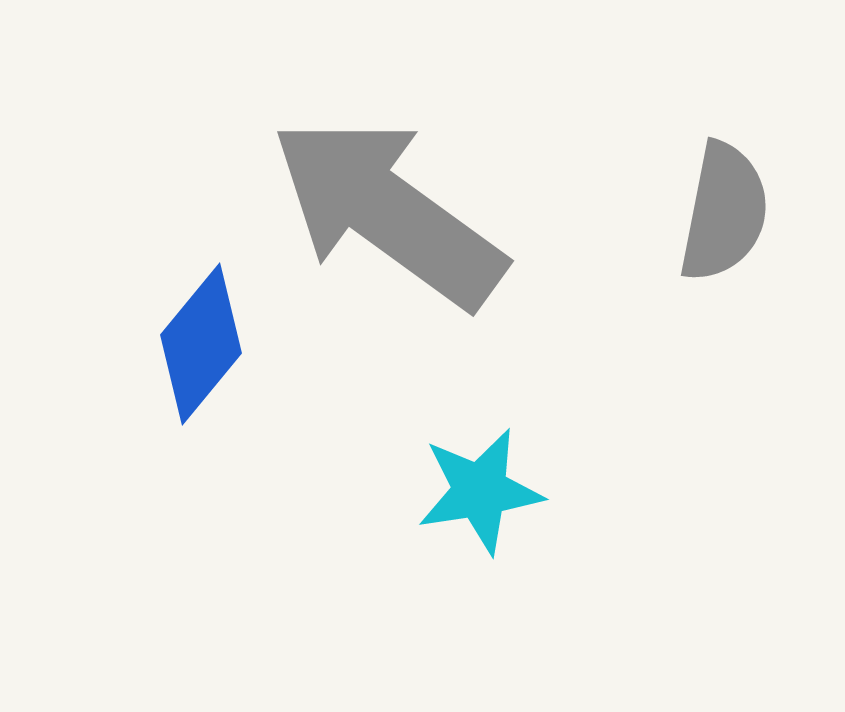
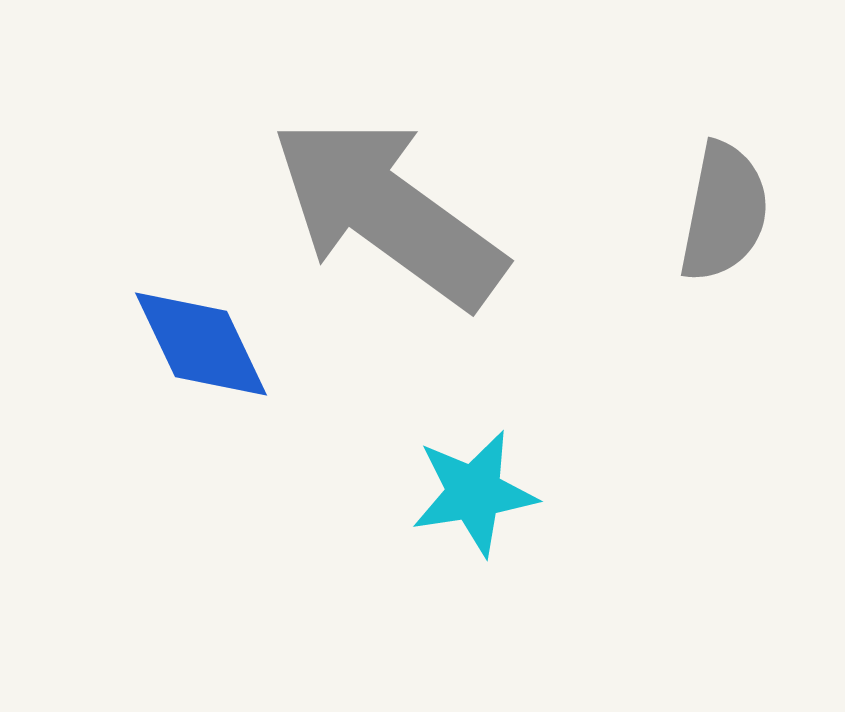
blue diamond: rotated 65 degrees counterclockwise
cyan star: moved 6 px left, 2 px down
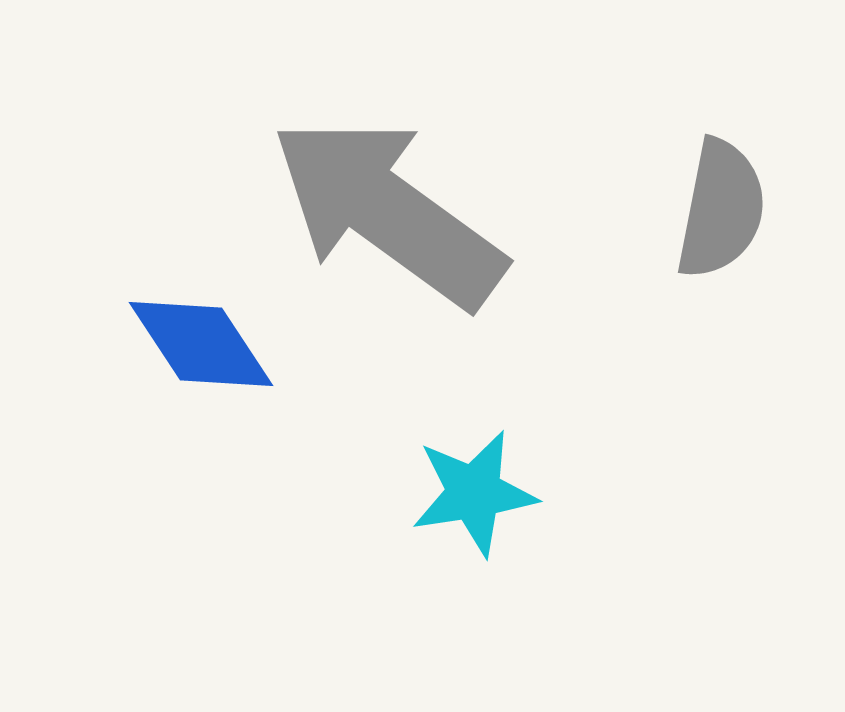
gray semicircle: moved 3 px left, 3 px up
blue diamond: rotated 8 degrees counterclockwise
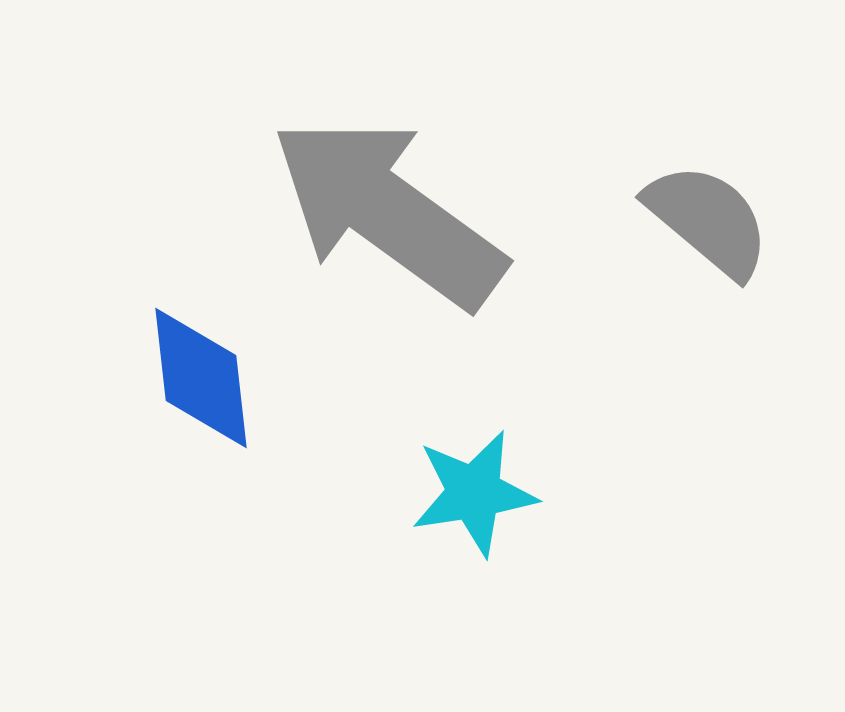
gray semicircle: moved 13 px left, 11 px down; rotated 61 degrees counterclockwise
blue diamond: moved 34 px down; rotated 27 degrees clockwise
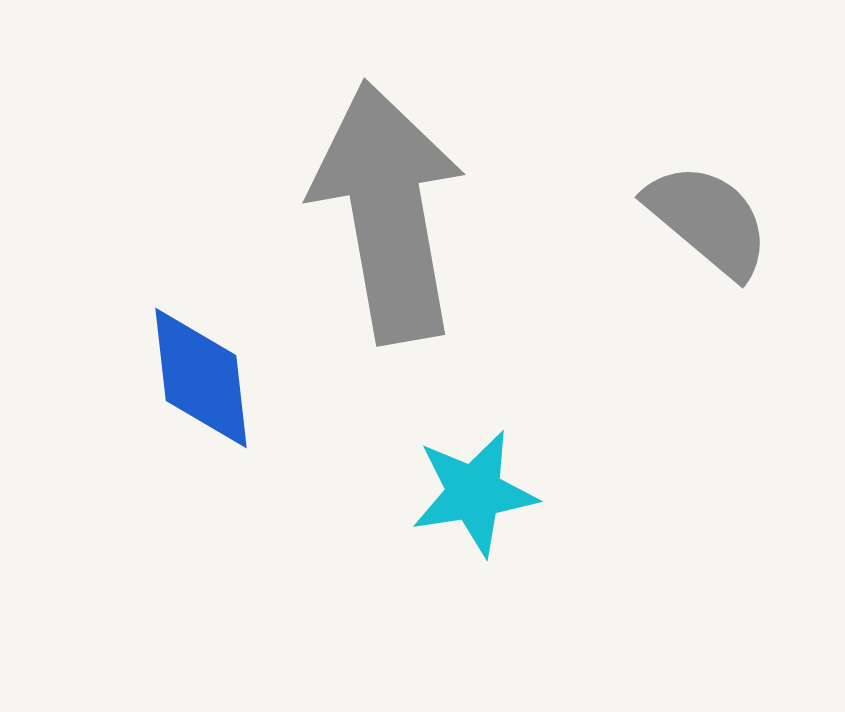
gray arrow: rotated 44 degrees clockwise
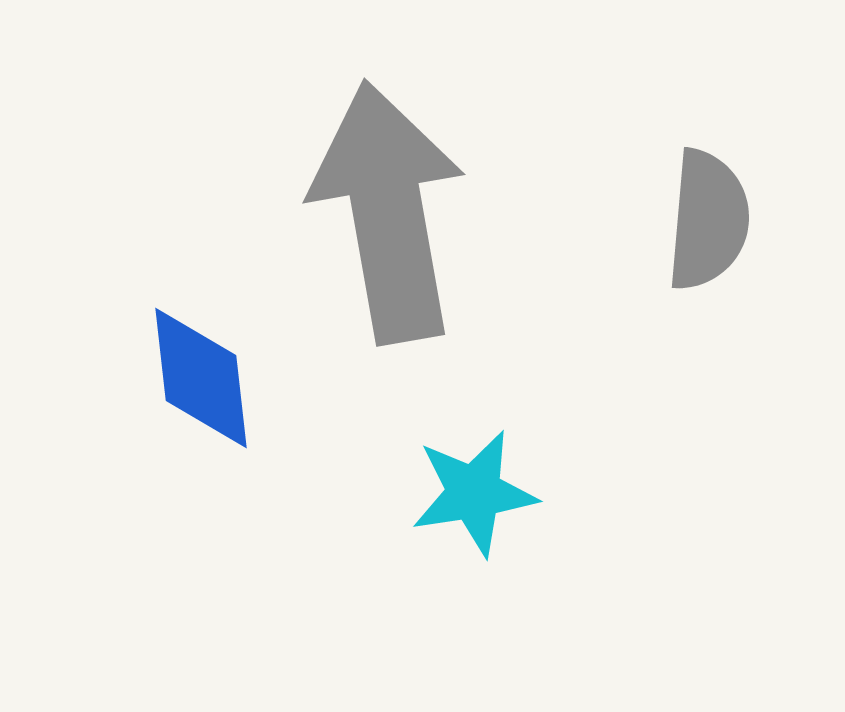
gray semicircle: rotated 55 degrees clockwise
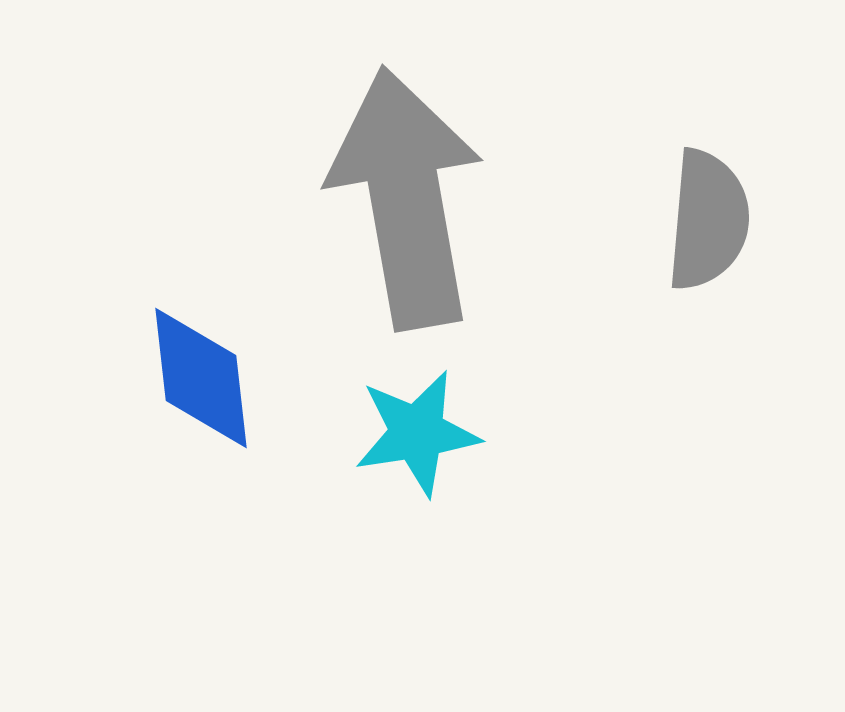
gray arrow: moved 18 px right, 14 px up
cyan star: moved 57 px left, 60 px up
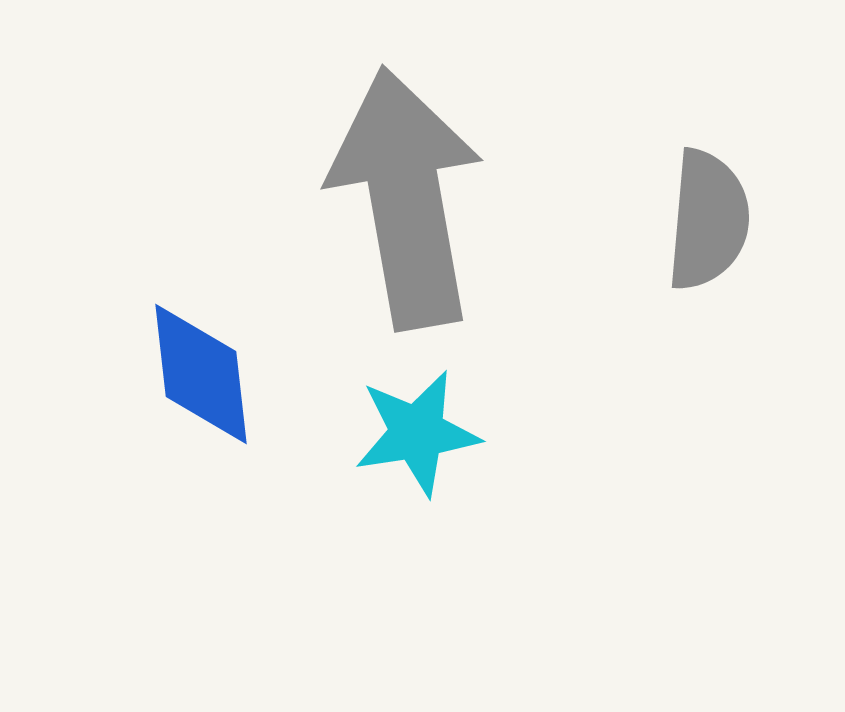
blue diamond: moved 4 px up
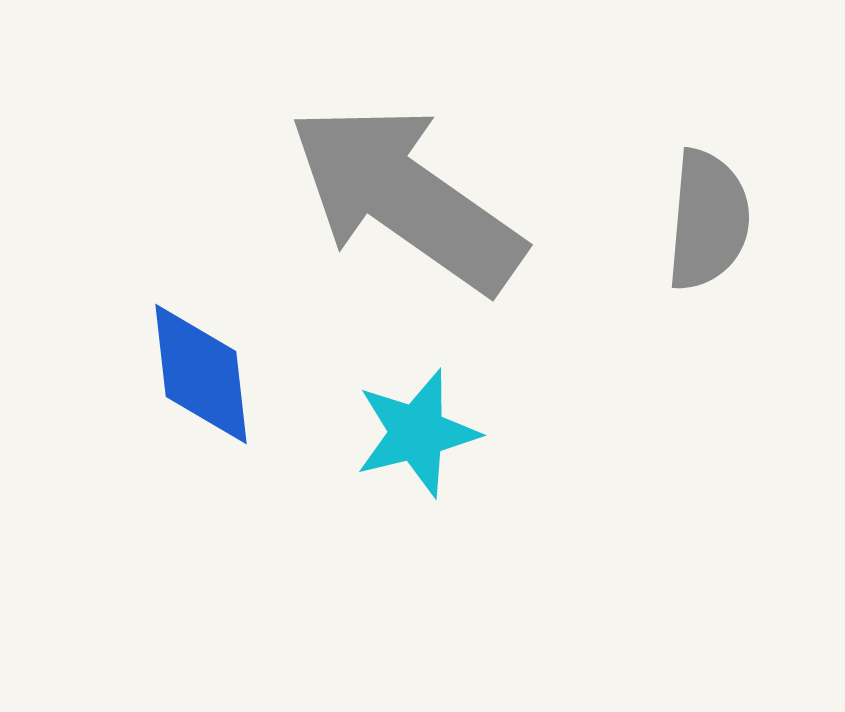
gray arrow: rotated 45 degrees counterclockwise
cyan star: rotated 5 degrees counterclockwise
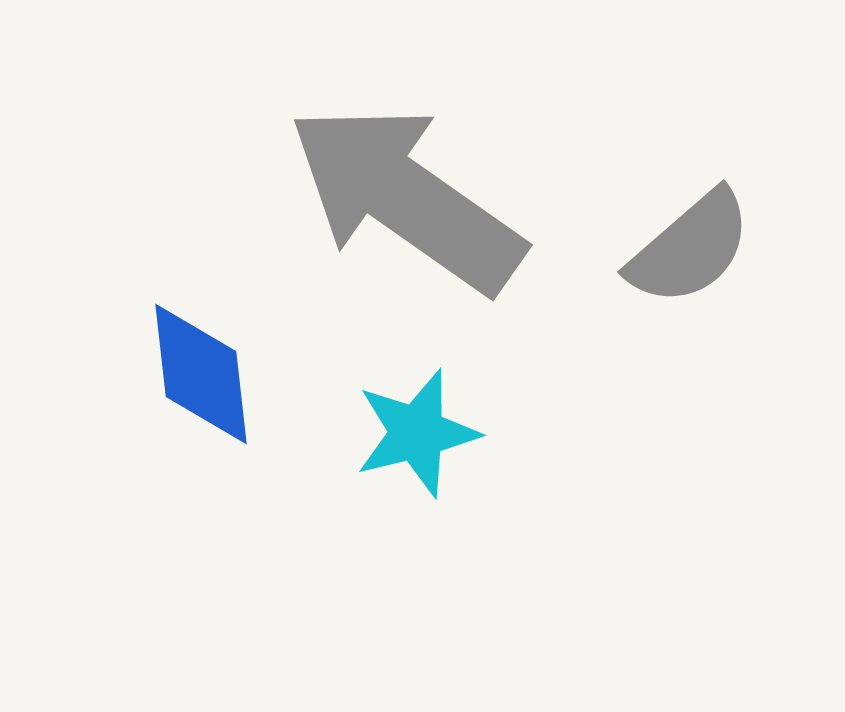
gray semicircle: moved 18 px left, 28 px down; rotated 44 degrees clockwise
